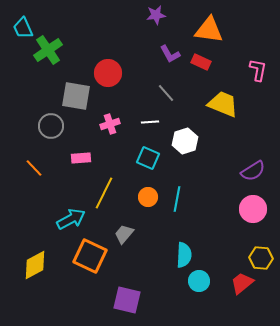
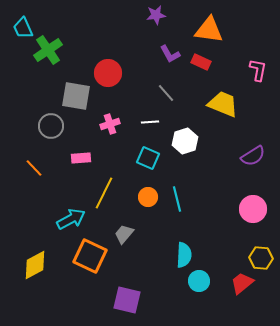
purple semicircle: moved 15 px up
cyan line: rotated 25 degrees counterclockwise
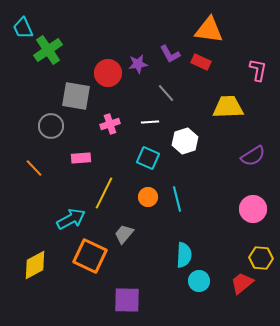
purple star: moved 18 px left, 49 px down
yellow trapezoid: moved 5 px right, 3 px down; rotated 24 degrees counterclockwise
purple square: rotated 12 degrees counterclockwise
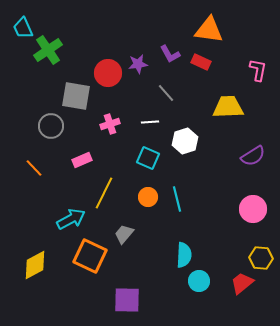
pink rectangle: moved 1 px right, 2 px down; rotated 18 degrees counterclockwise
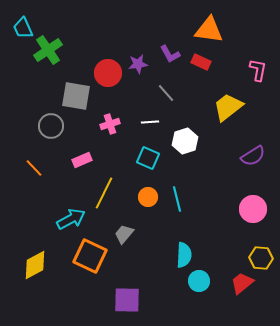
yellow trapezoid: rotated 36 degrees counterclockwise
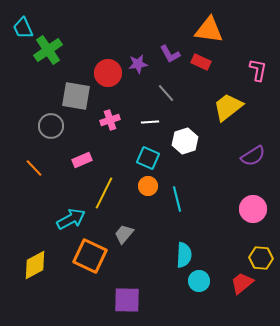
pink cross: moved 4 px up
orange circle: moved 11 px up
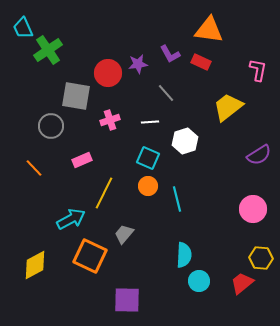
purple semicircle: moved 6 px right, 1 px up
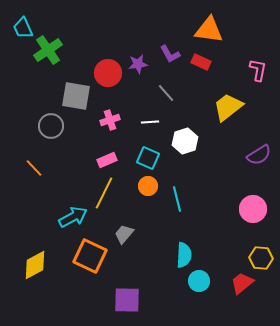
pink rectangle: moved 25 px right
cyan arrow: moved 2 px right, 2 px up
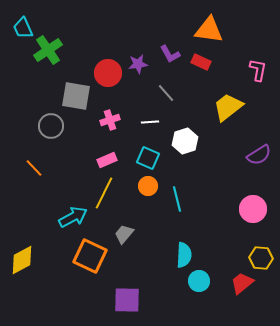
yellow diamond: moved 13 px left, 5 px up
